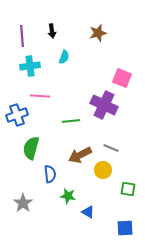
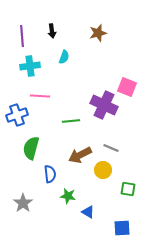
pink square: moved 5 px right, 9 px down
blue square: moved 3 px left
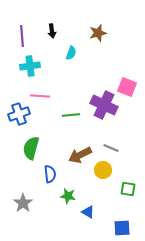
cyan semicircle: moved 7 px right, 4 px up
blue cross: moved 2 px right, 1 px up
green line: moved 6 px up
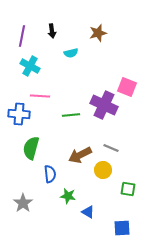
purple line: rotated 15 degrees clockwise
cyan semicircle: rotated 56 degrees clockwise
cyan cross: rotated 36 degrees clockwise
blue cross: rotated 25 degrees clockwise
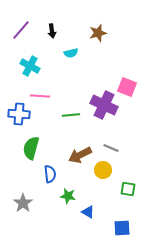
purple line: moved 1 px left, 6 px up; rotated 30 degrees clockwise
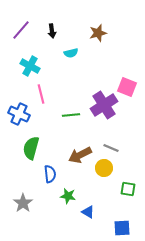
pink line: moved 1 px right, 2 px up; rotated 72 degrees clockwise
purple cross: rotated 32 degrees clockwise
blue cross: rotated 20 degrees clockwise
yellow circle: moved 1 px right, 2 px up
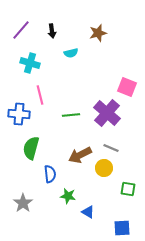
cyan cross: moved 3 px up; rotated 12 degrees counterclockwise
pink line: moved 1 px left, 1 px down
purple cross: moved 3 px right, 8 px down; rotated 16 degrees counterclockwise
blue cross: rotated 20 degrees counterclockwise
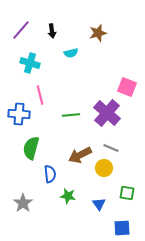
green square: moved 1 px left, 4 px down
blue triangle: moved 11 px right, 8 px up; rotated 24 degrees clockwise
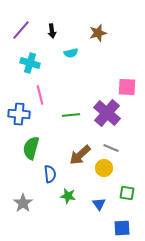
pink square: rotated 18 degrees counterclockwise
brown arrow: rotated 15 degrees counterclockwise
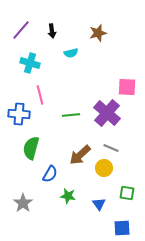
blue semicircle: rotated 36 degrees clockwise
